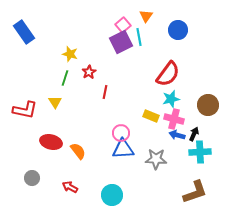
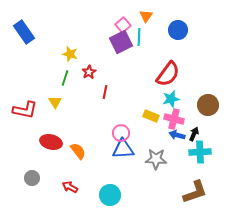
cyan line: rotated 12 degrees clockwise
cyan circle: moved 2 px left
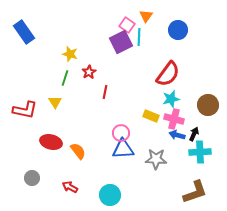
pink square: moved 4 px right; rotated 14 degrees counterclockwise
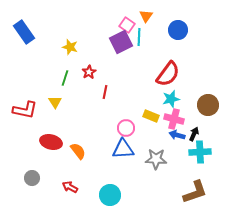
yellow star: moved 7 px up
pink circle: moved 5 px right, 5 px up
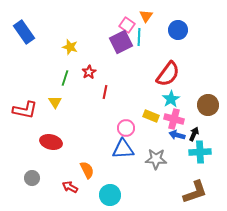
cyan star: rotated 18 degrees counterclockwise
orange semicircle: moved 9 px right, 19 px down; rotated 12 degrees clockwise
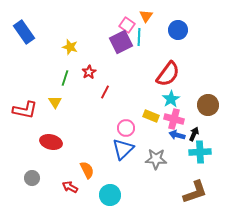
red line: rotated 16 degrees clockwise
blue triangle: rotated 40 degrees counterclockwise
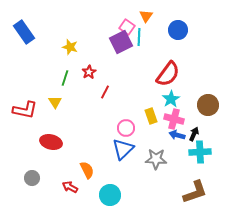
pink square: moved 2 px down
yellow rectangle: rotated 49 degrees clockwise
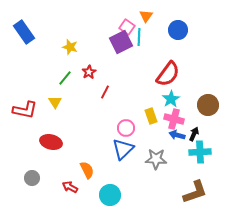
green line: rotated 21 degrees clockwise
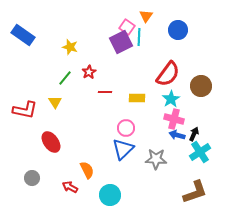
blue rectangle: moved 1 px left, 3 px down; rotated 20 degrees counterclockwise
red line: rotated 64 degrees clockwise
brown circle: moved 7 px left, 19 px up
yellow rectangle: moved 14 px left, 18 px up; rotated 70 degrees counterclockwise
red ellipse: rotated 40 degrees clockwise
cyan cross: rotated 30 degrees counterclockwise
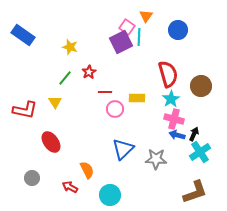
red semicircle: rotated 52 degrees counterclockwise
pink circle: moved 11 px left, 19 px up
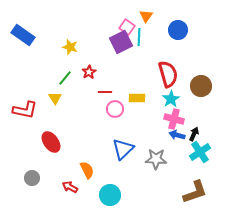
yellow triangle: moved 4 px up
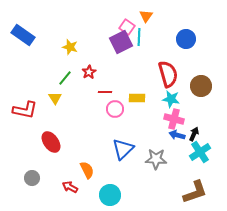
blue circle: moved 8 px right, 9 px down
cyan star: rotated 30 degrees counterclockwise
